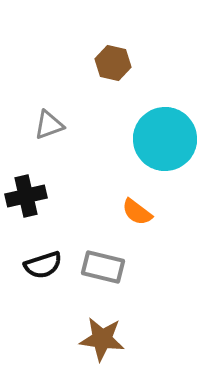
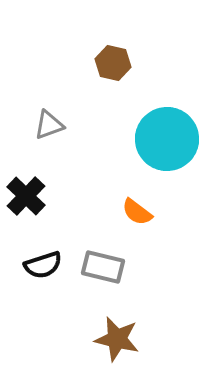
cyan circle: moved 2 px right
black cross: rotated 33 degrees counterclockwise
brown star: moved 15 px right; rotated 6 degrees clockwise
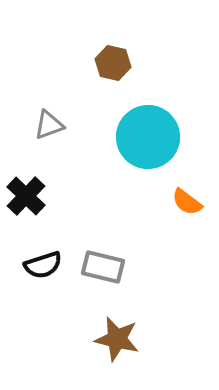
cyan circle: moved 19 px left, 2 px up
orange semicircle: moved 50 px right, 10 px up
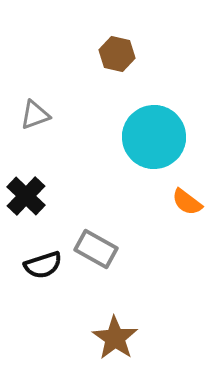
brown hexagon: moved 4 px right, 9 px up
gray triangle: moved 14 px left, 10 px up
cyan circle: moved 6 px right
gray rectangle: moved 7 px left, 18 px up; rotated 15 degrees clockwise
brown star: moved 2 px left, 1 px up; rotated 21 degrees clockwise
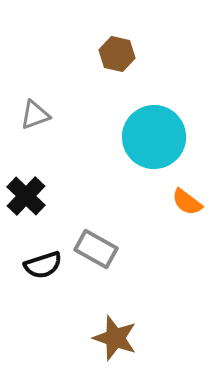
brown star: rotated 15 degrees counterclockwise
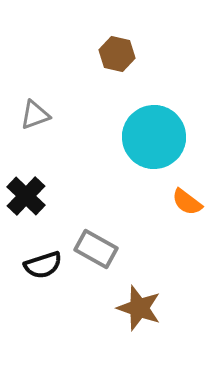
brown star: moved 24 px right, 30 px up
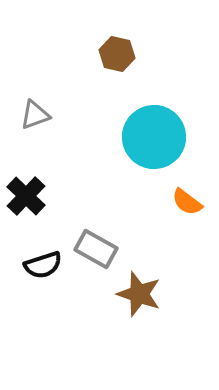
brown star: moved 14 px up
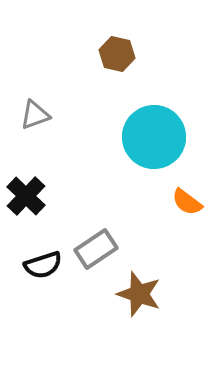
gray rectangle: rotated 63 degrees counterclockwise
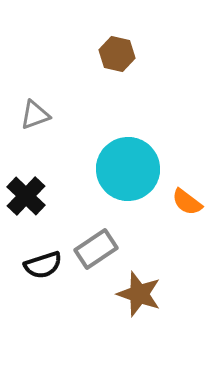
cyan circle: moved 26 px left, 32 px down
